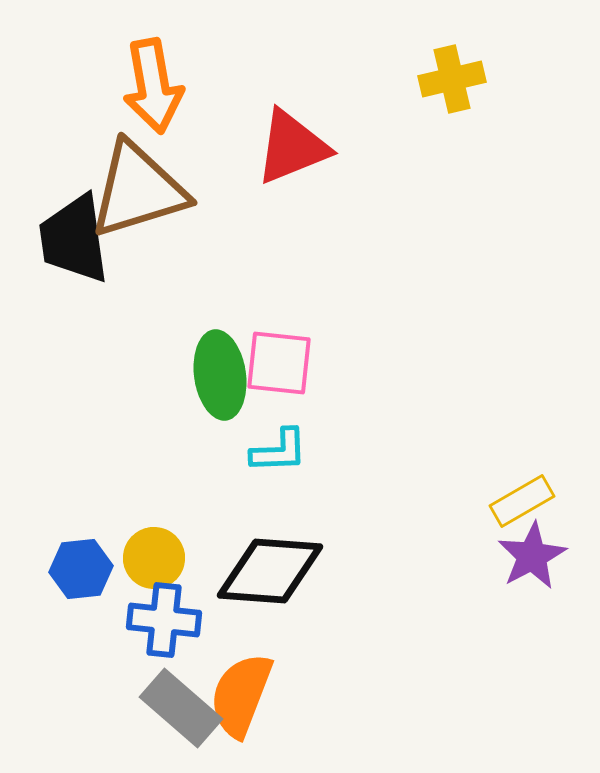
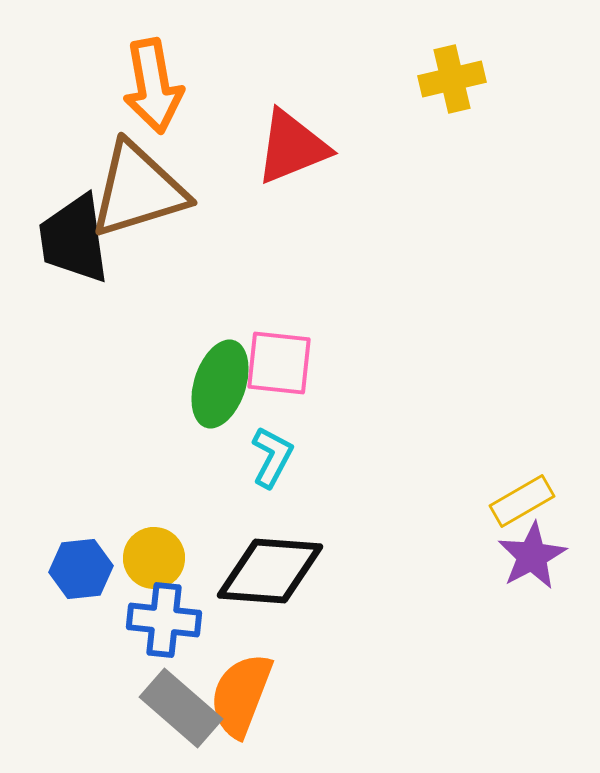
green ellipse: moved 9 px down; rotated 26 degrees clockwise
cyan L-shape: moved 7 px left, 6 px down; rotated 60 degrees counterclockwise
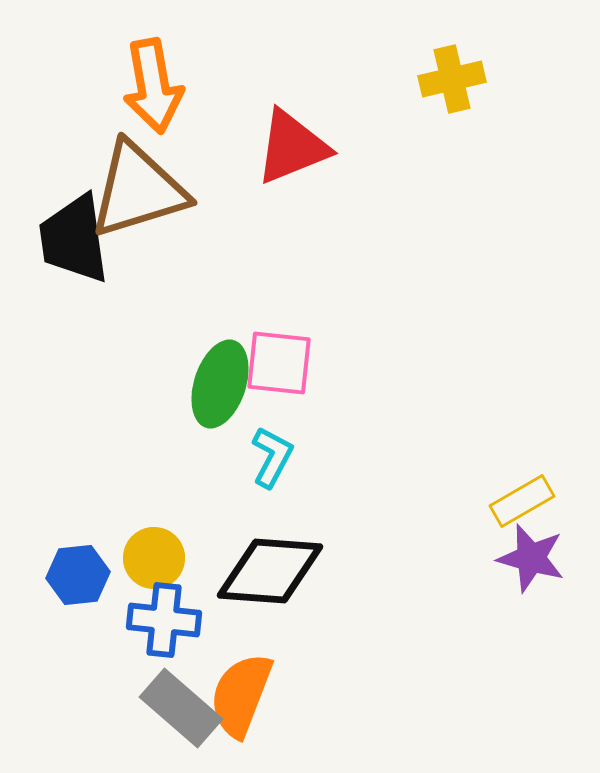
purple star: moved 1 px left, 2 px down; rotated 28 degrees counterclockwise
blue hexagon: moved 3 px left, 6 px down
